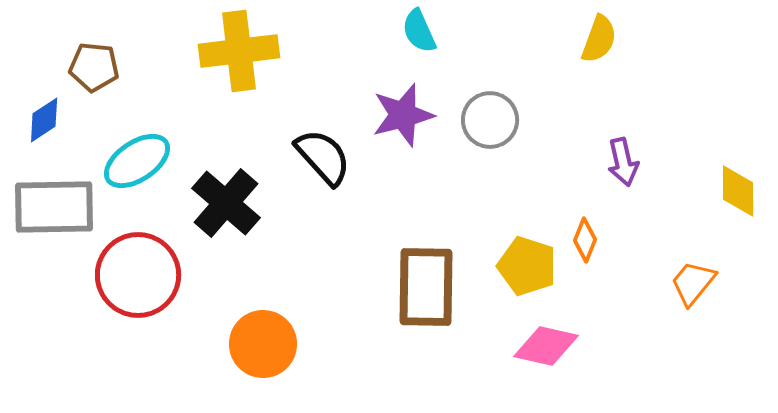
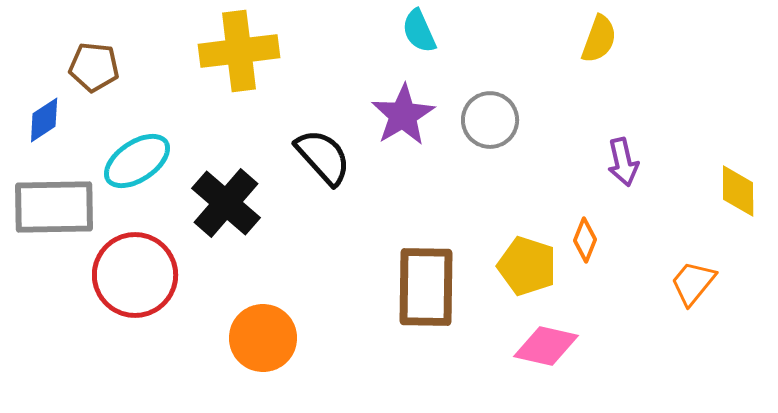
purple star: rotated 16 degrees counterclockwise
red circle: moved 3 px left
orange circle: moved 6 px up
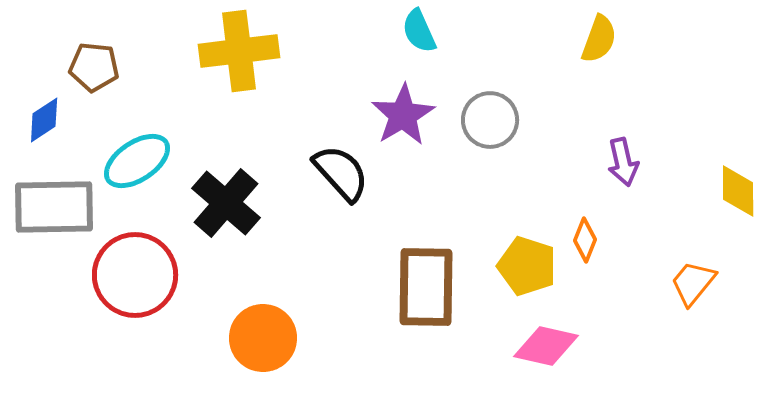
black semicircle: moved 18 px right, 16 px down
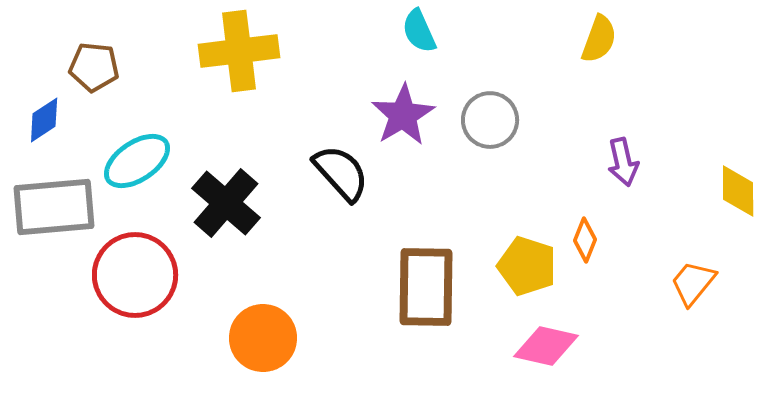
gray rectangle: rotated 4 degrees counterclockwise
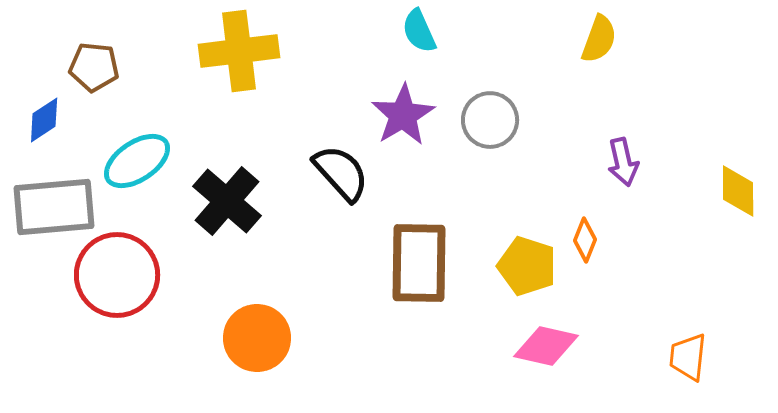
black cross: moved 1 px right, 2 px up
red circle: moved 18 px left
orange trapezoid: moved 5 px left, 74 px down; rotated 33 degrees counterclockwise
brown rectangle: moved 7 px left, 24 px up
orange circle: moved 6 px left
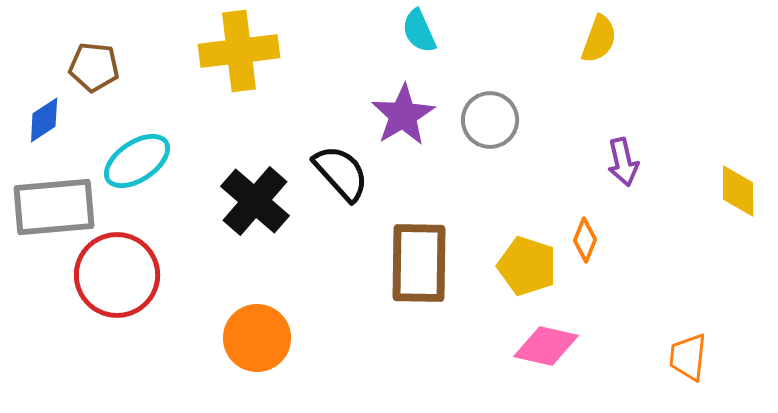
black cross: moved 28 px right
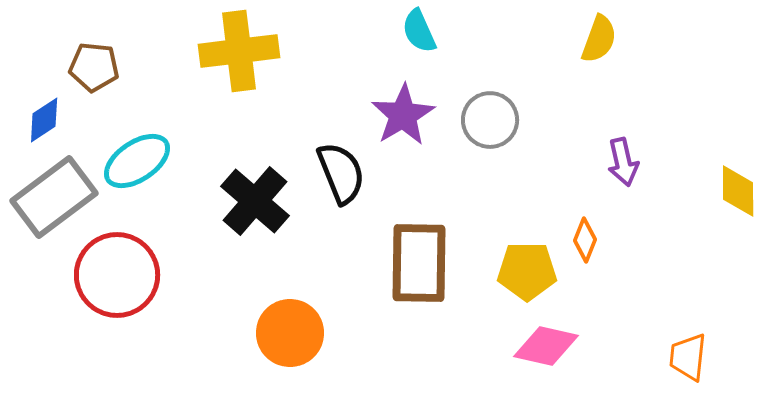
black semicircle: rotated 20 degrees clockwise
gray rectangle: moved 10 px up; rotated 32 degrees counterclockwise
yellow pentagon: moved 5 px down; rotated 18 degrees counterclockwise
orange circle: moved 33 px right, 5 px up
